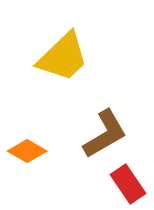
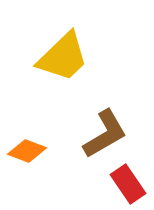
orange diamond: rotated 9 degrees counterclockwise
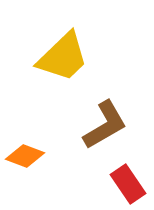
brown L-shape: moved 9 px up
orange diamond: moved 2 px left, 5 px down
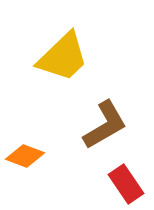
red rectangle: moved 2 px left
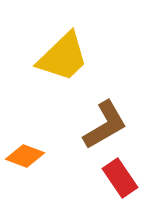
red rectangle: moved 6 px left, 6 px up
